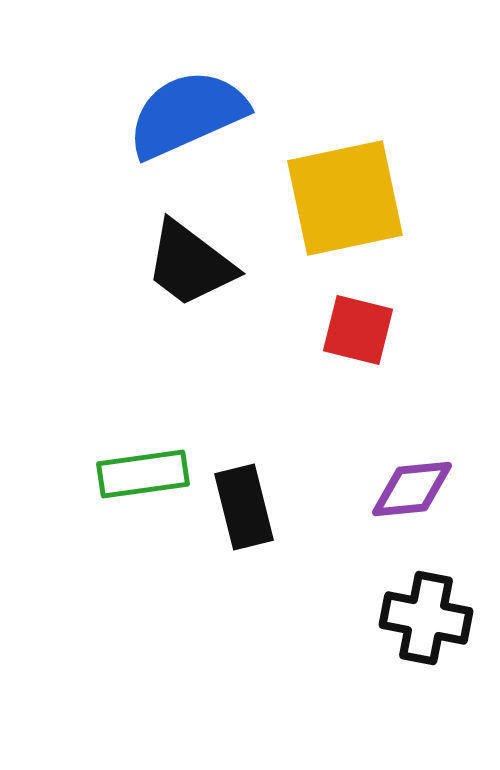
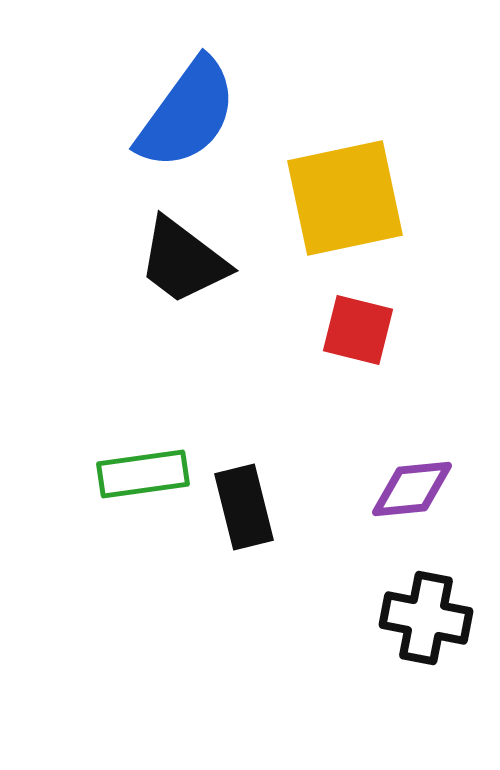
blue semicircle: rotated 150 degrees clockwise
black trapezoid: moved 7 px left, 3 px up
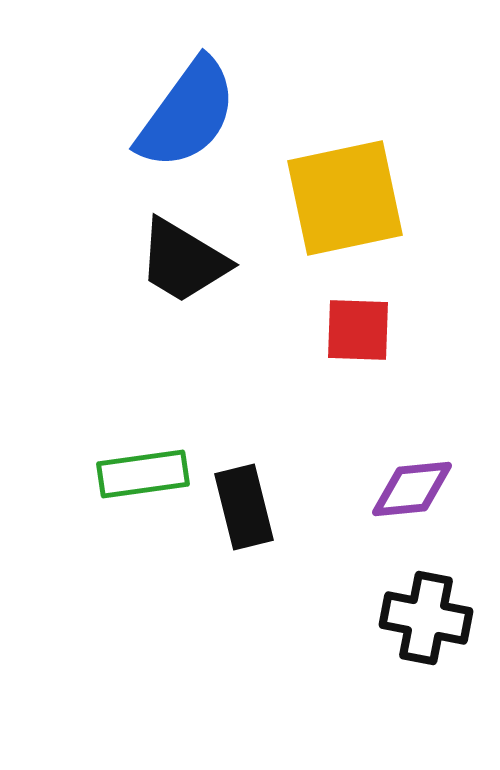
black trapezoid: rotated 6 degrees counterclockwise
red square: rotated 12 degrees counterclockwise
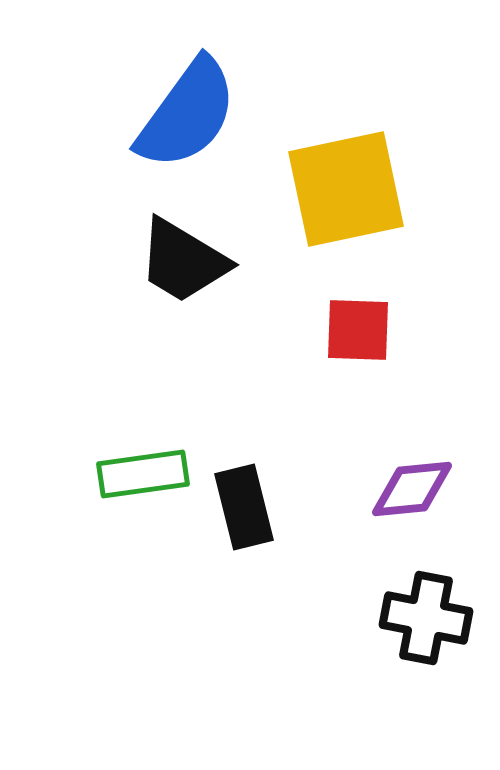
yellow square: moved 1 px right, 9 px up
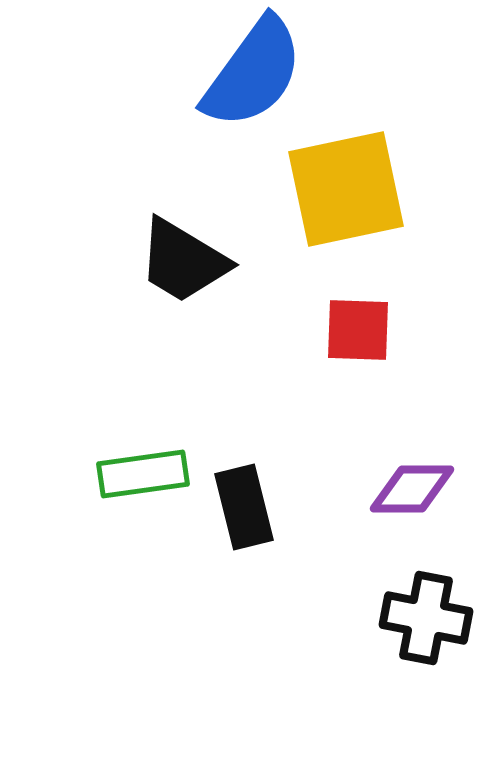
blue semicircle: moved 66 px right, 41 px up
purple diamond: rotated 6 degrees clockwise
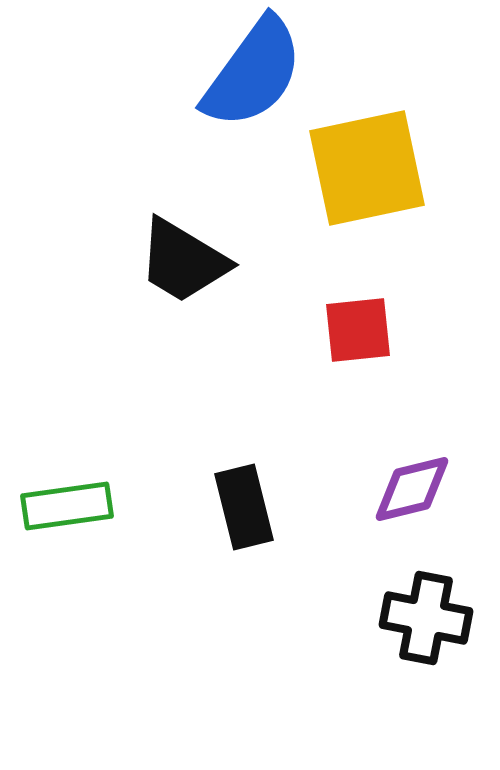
yellow square: moved 21 px right, 21 px up
red square: rotated 8 degrees counterclockwise
green rectangle: moved 76 px left, 32 px down
purple diamond: rotated 14 degrees counterclockwise
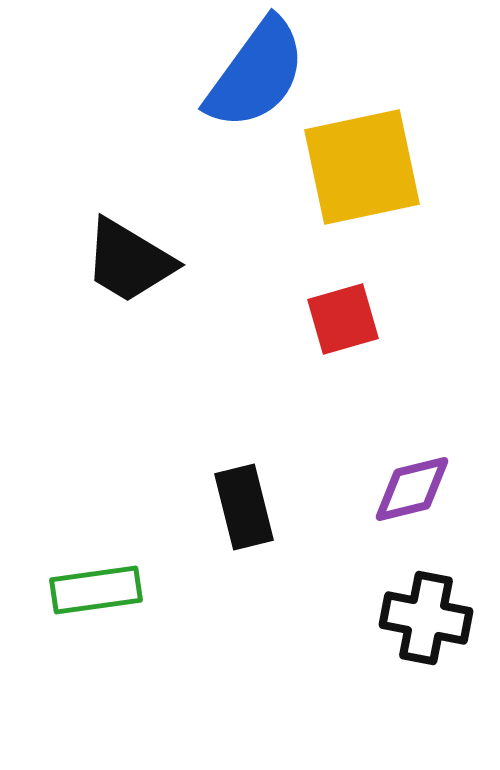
blue semicircle: moved 3 px right, 1 px down
yellow square: moved 5 px left, 1 px up
black trapezoid: moved 54 px left
red square: moved 15 px left, 11 px up; rotated 10 degrees counterclockwise
green rectangle: moved 29 px right, 84 px down
